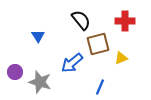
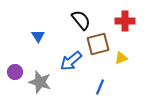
blue arrow: moved 1 px left, 2 px up
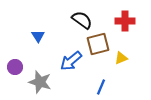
black semicircle: moved 1 px right; rotated 15 degrees counterclockwise
purple circle: moved 5 px up
blue line: moved 1 px right
